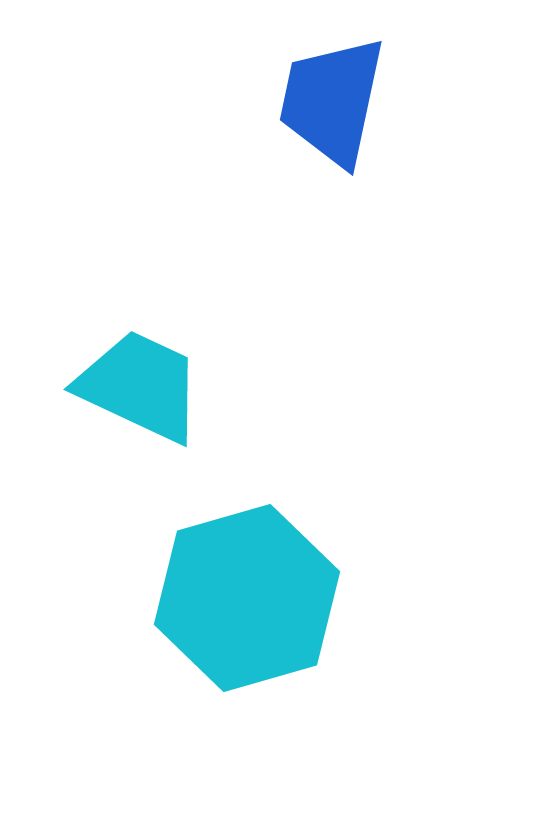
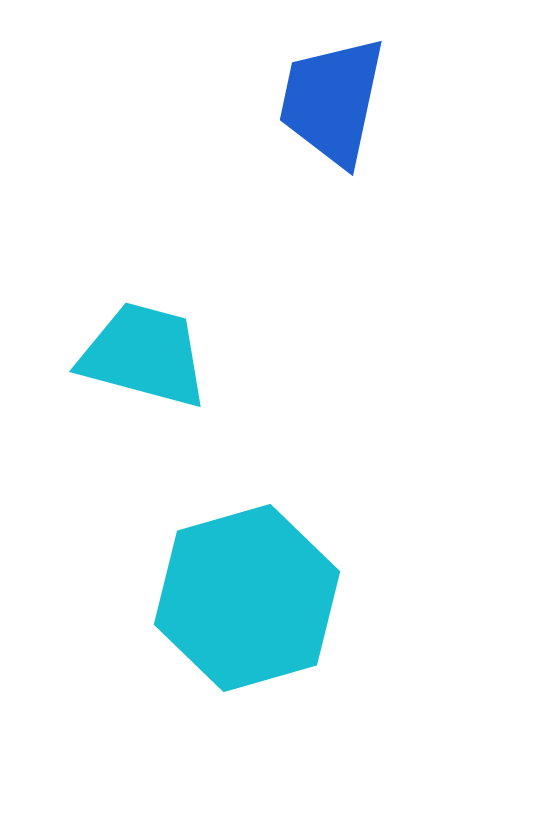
cyan trapezoid: moved 4 px right, 31 px up; rotated 10 degrees counterclockwise
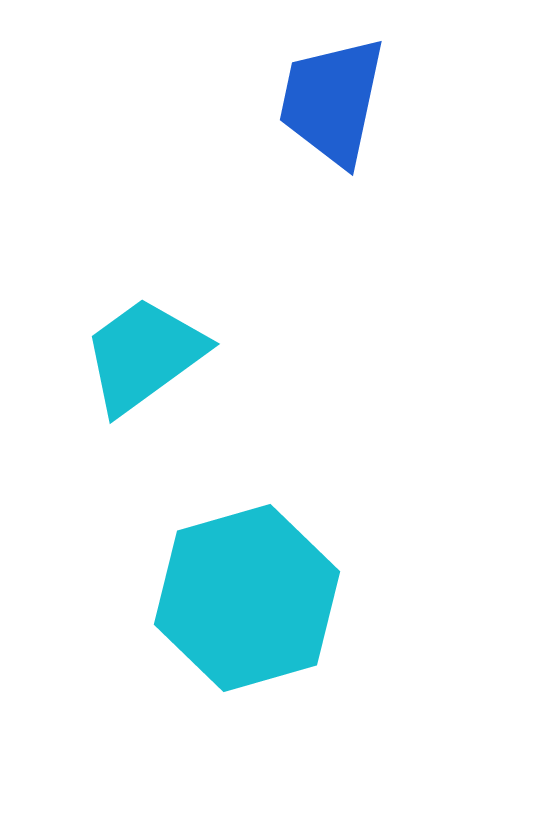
cyan trapezoid: rotated 51 degrees counterclockwise
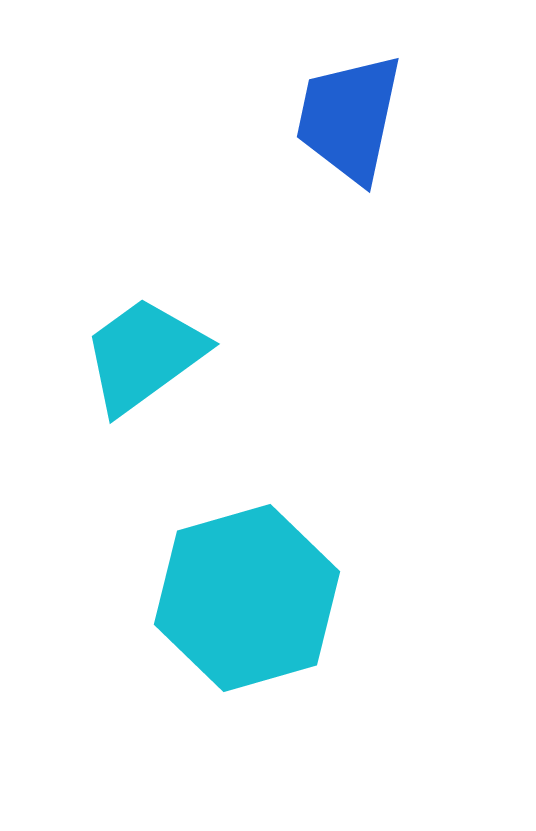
blue trapezoid: moved 17 px right, 17 px down
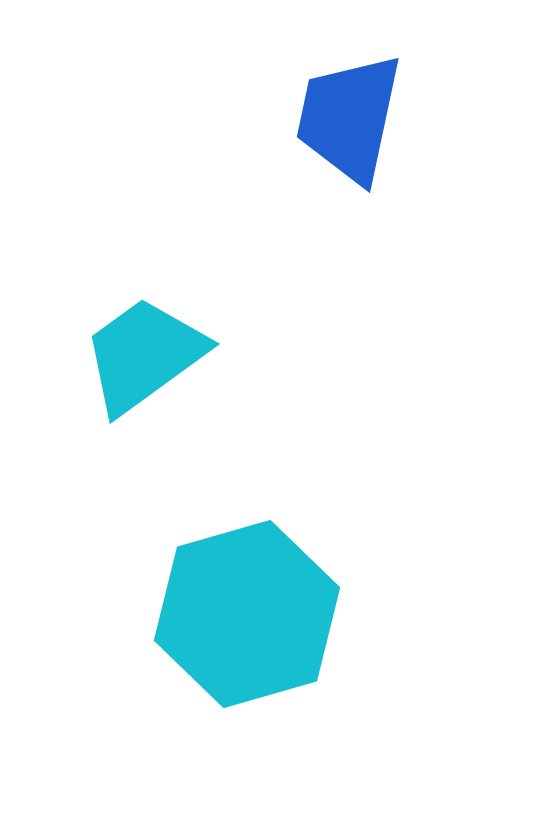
cyan hexagon: moved 16 px down
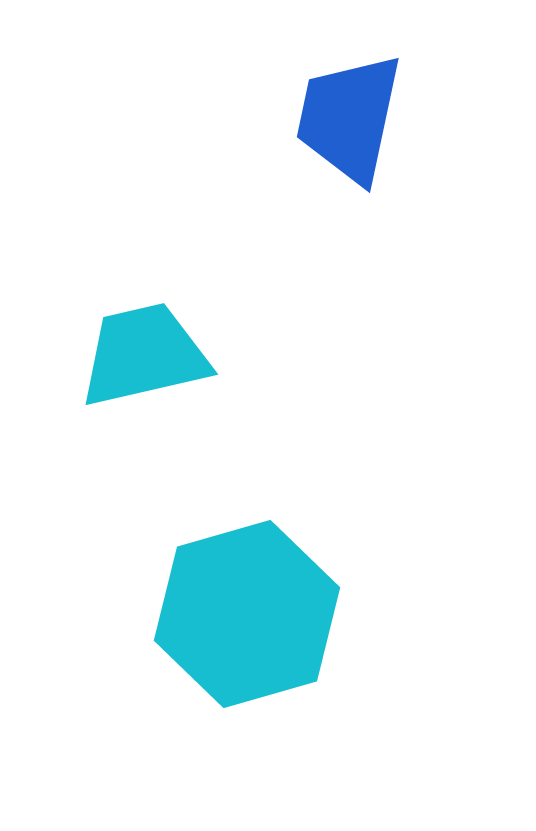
cyan trapezoid: rotated 23 degrees clockwise
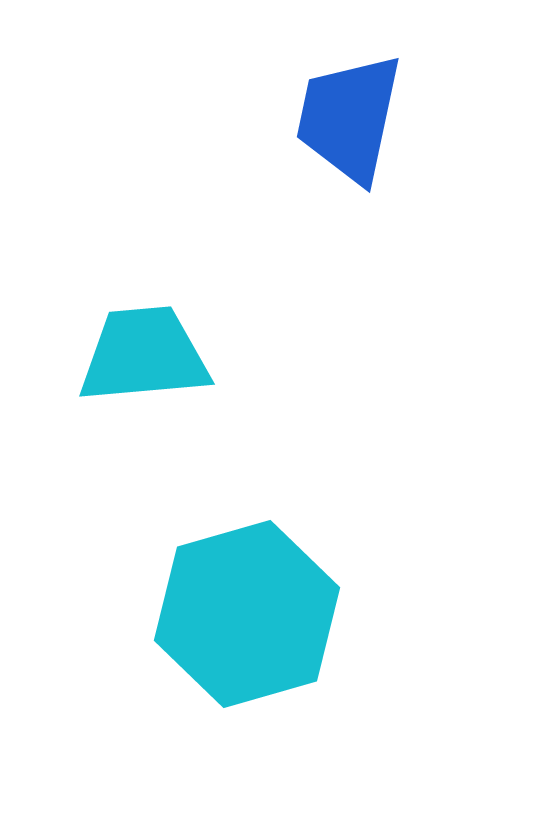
cyan trapezoid: rotated 8 degrees clockwise
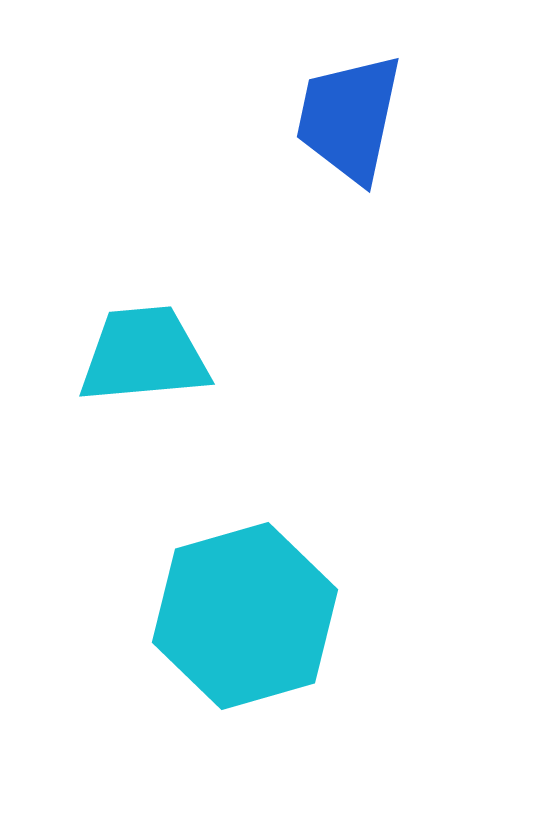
cyan hexagon: moved 2 px left, 2 px down
